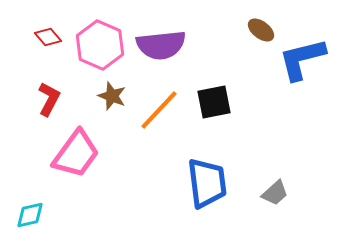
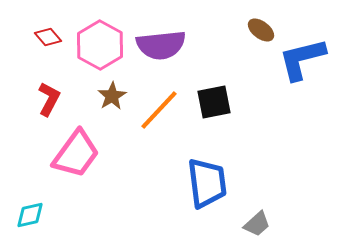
pink hexagon: rotated 6 degrees clockwise
brown star: rotated 20 degrees clockwise
gray trapezoid: moved 18 px left, 31 px down
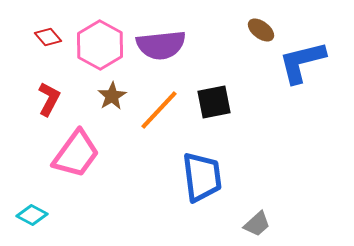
blue L-shape: moved 3 px down
blue trapezoid: moved 5 px left, 6 px up
cyan diamond: moved 2 px right; rotated 40 degrees clockwise
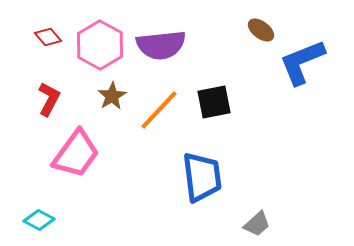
blue L-shape: rotated 8 degrees counterclockwise
cyan diamond: moved 7 px right, 5 px down
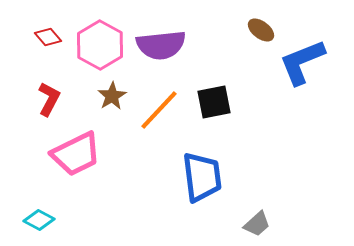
pink trapezoid: rotated 28 degrees clockwise
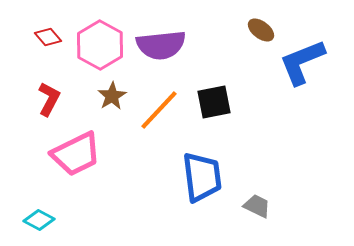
gray trapezoid: moved 18 px up; rotated 112 degrees counterclockwise
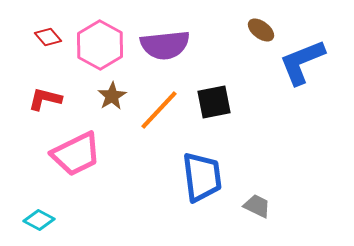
purple semicircle: moved 4 px right
red L-shape: moved 4 px left; rotated 104 degrees counterclockwise
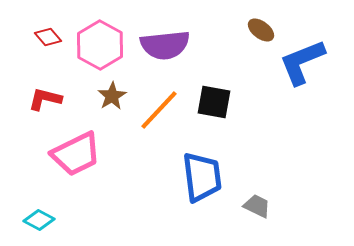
black square: rotated 21 degrees clockwise
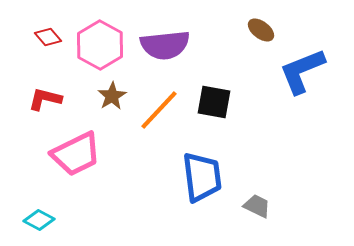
blue L-shape: moved 9 px down
